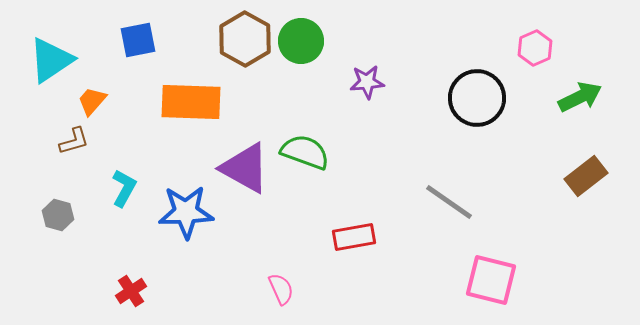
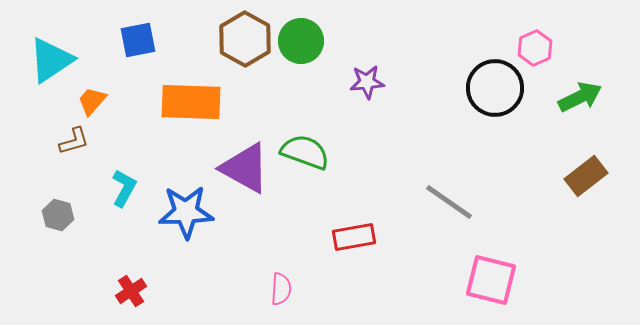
black circle: moved 18 px right, 10 px up
pink semicircle: rotated 28 degrees clockwise
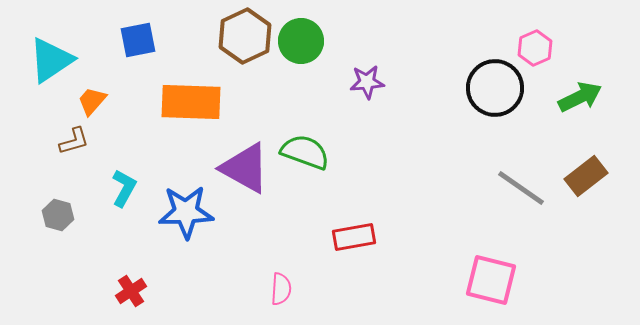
brown hexagon: moved 3 px up; rotated 6 degrees clockwise
gray line: moved 72 px right, 14 px up
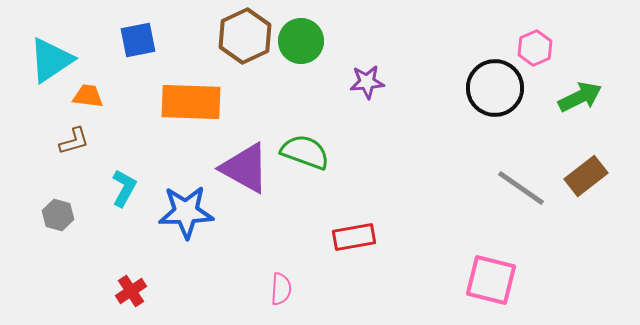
orange trapezoid: moved 4 px left, 5 px up; rotated 56 degrees clockwise
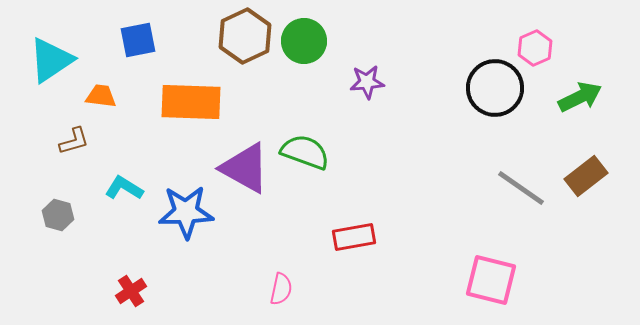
green circle: moved 3 px right
orange trapezoid: moved 13 px right
cyan L-shape: rotated 87 degrees counterclockwise
pink semicircle: rotated 8 degrees clockwise
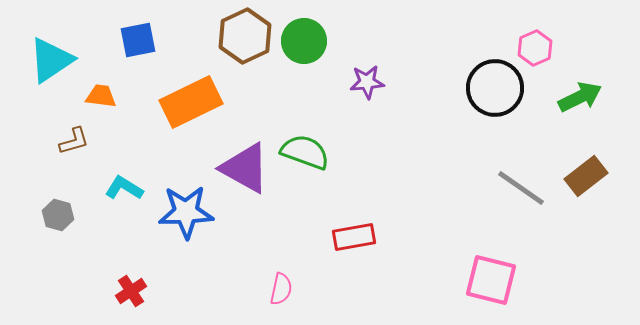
orange rectangle: rotated 28 degrees counterclockwise
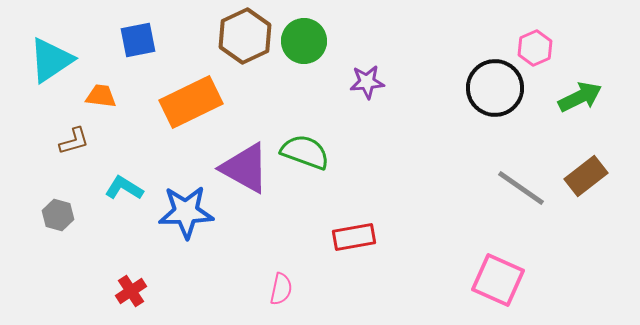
pink square: moved 7 px right; rotated 10 degrees clockwise
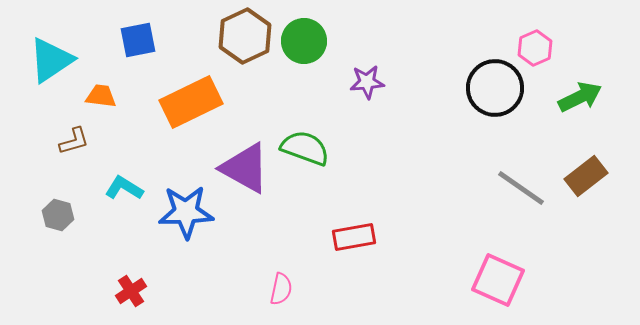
green semicircle: moved 4 px up
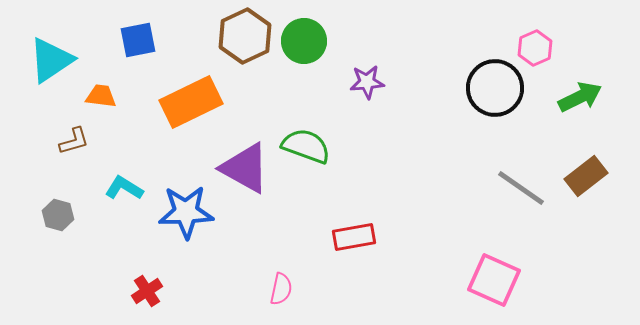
green semicircle: moved 1 px right, 2 px up
pink square: moved 4 px left
red cross: moved 16 px right
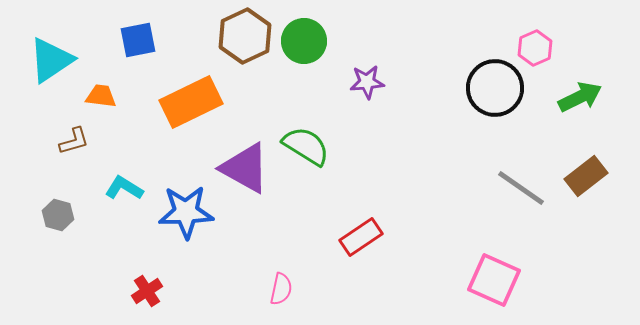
green semicircle: rotated 12 degrees clockwise
red rectangle: moved 7 px right; rotated 24 degrees counterclockwise
